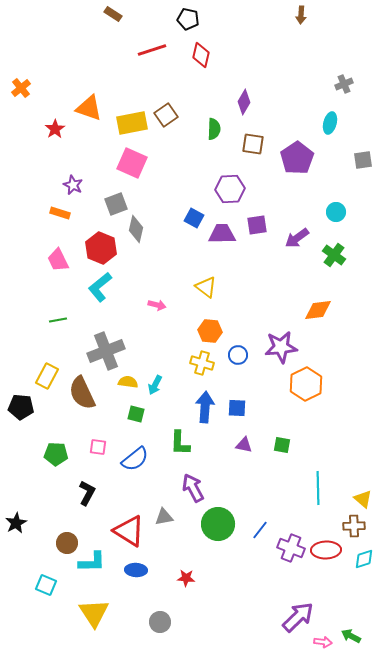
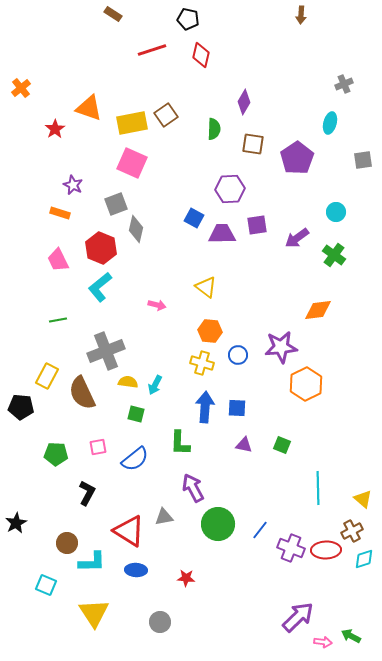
green square at (282, 445): rotated 12 degrees clockwise
pink square at (98, 447): rotated 18 degrees counterclockwise
brown cross at (354, 526): moved 2 px left, 5 px down; rotated 25 degrees counterclockwise
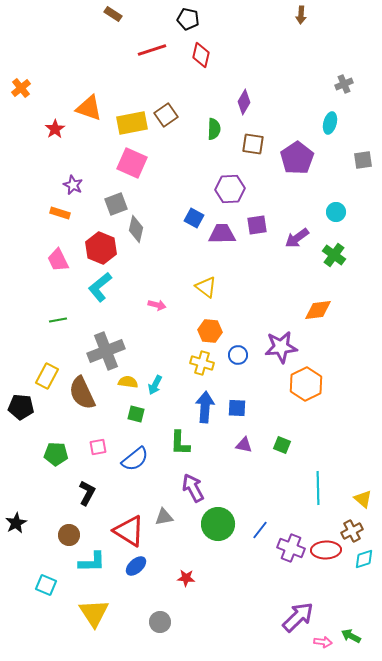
brown circle at (67, 543): moved 2 px right, 8 px up
blue ellipse at (136, 570): moved 4 px up; rotated 45 degrees counterclockwise
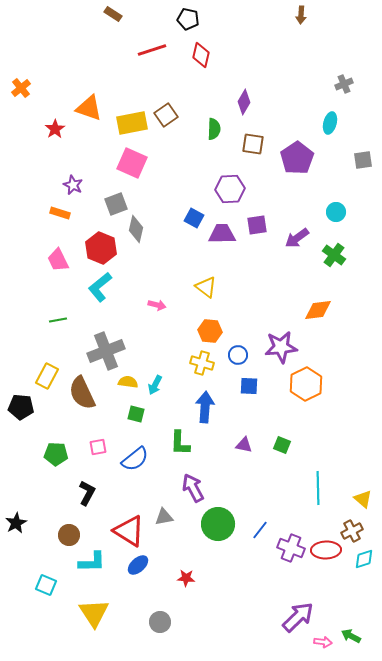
blue square at (237, 408): moved 12 px right, 22 px up
blue ellipse at (136, 566): moved 2 px right, 1 px up
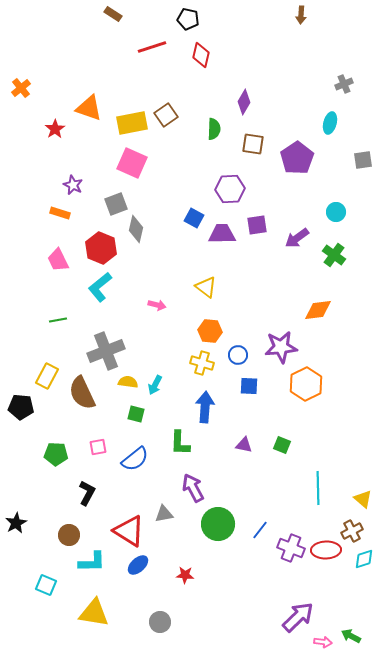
red line at (152, 50): moved 3 px up
gray triangle at (164, 517): moved 3 px up
red star at (186, 578): moved 1 px left, 3 px up
yellow triangle at (94, 613): rotated 48 degrees counterclockwise
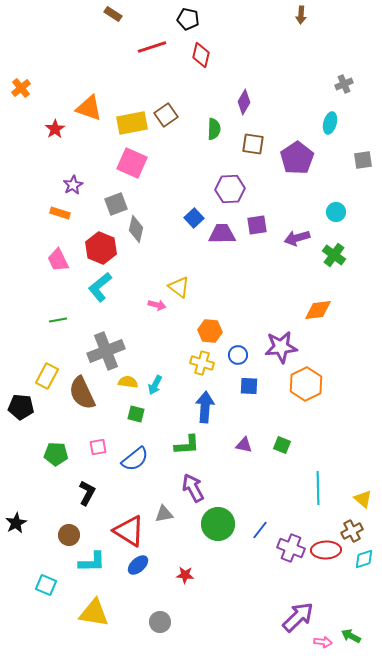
purple star at (73, 185): rotated 18 degrees clockwise
blue square at (194, 218): rotated 18 degrees clockwise
purple arrow at (297, 238): rotated 20 degrees clockwise
yellow triangle at (206, 287): moved 27 px left
green L-shape at (180, 443): moved 7 px right, 2 px down; rotated 96 degrees counterclockwise
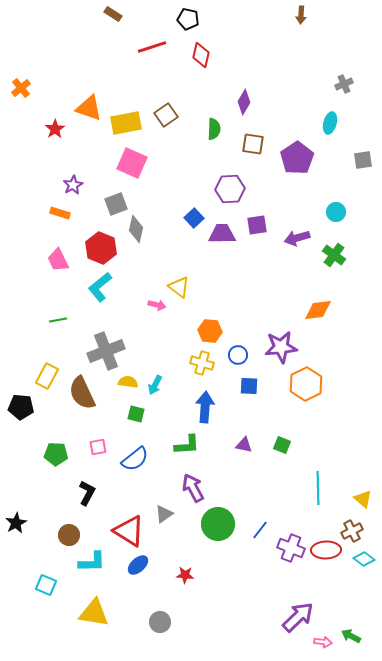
yellow rectangle at (132, 123): moved 6 px left
gray triangle at (164, 514): rotated 24 degrees counterclockwise
cyan diamond at (364, 559): rotated 55 degrees clockwise
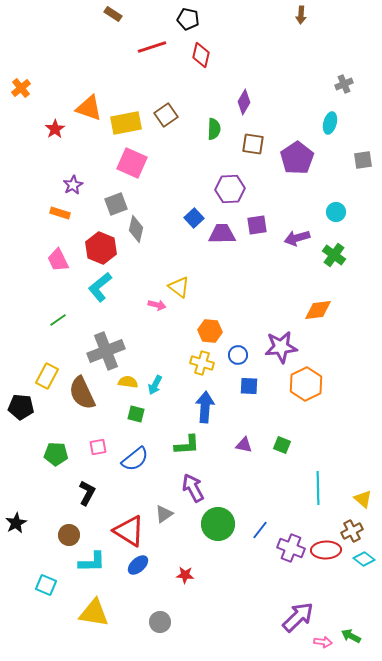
green line at (58, 320): rotated 24 degrees counterclockwise
